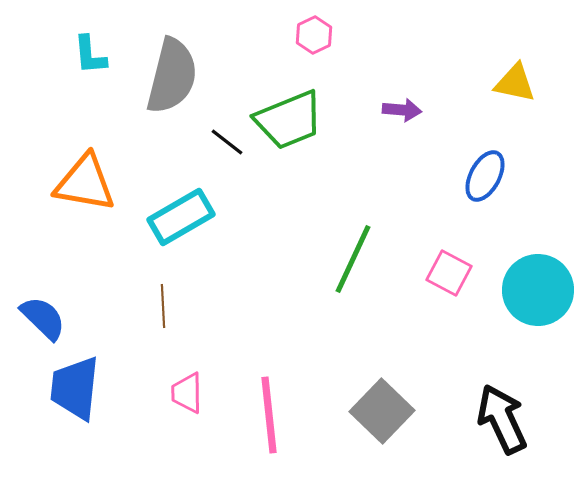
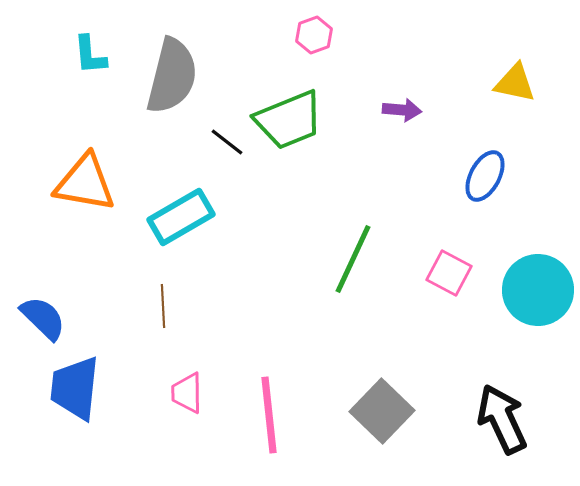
pink hexagon: rotated 6 degrees clockwise
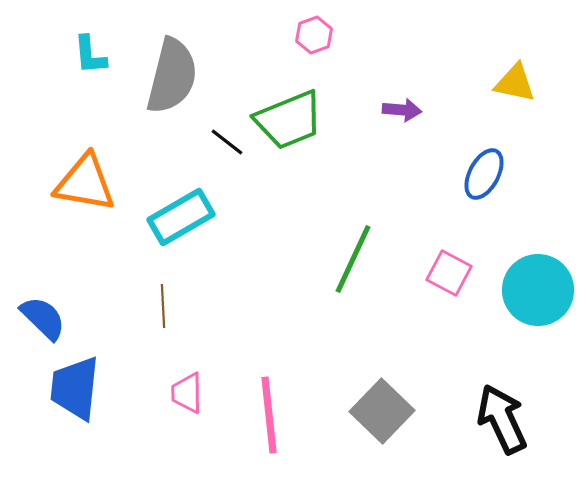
blue ellipse: moved 1 px left, 2 px up
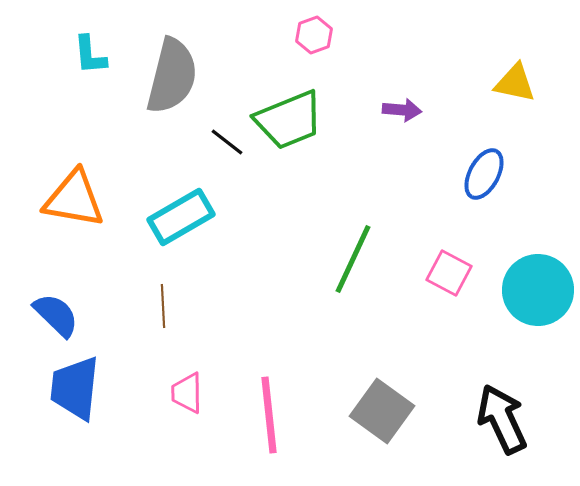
orange triangle: moved 11 px left, 16 px down
blue semicircle: moved 13 px right, 3 px up
gray square: rotated 8 degrees counterclockwise
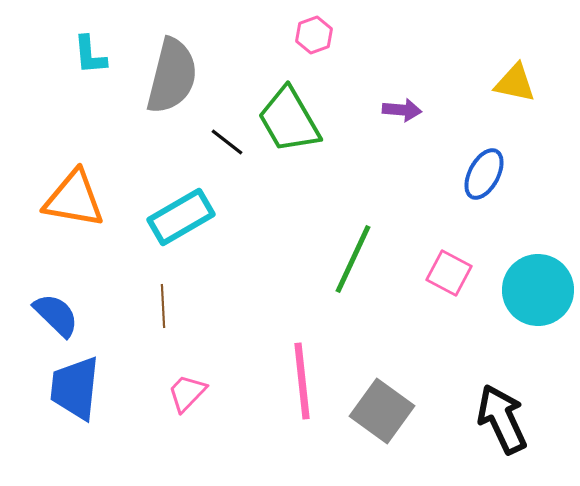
green trapezoid: rotated 82 degrees clockwise
pink trapezoid: rotated 45 degrees clockwise
pink line: moved 33 px right, 34 px up
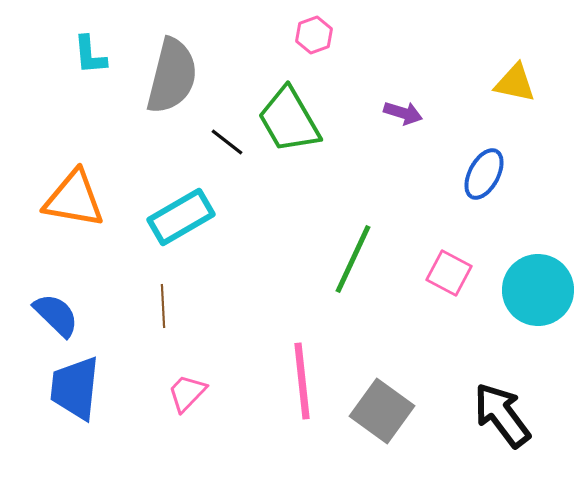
purple arrow: moved 1 px right, 3 px down; rotated 12 degrees clockwise
black arrow: moved 4 px up; rotated 12 degrees counterclockwise
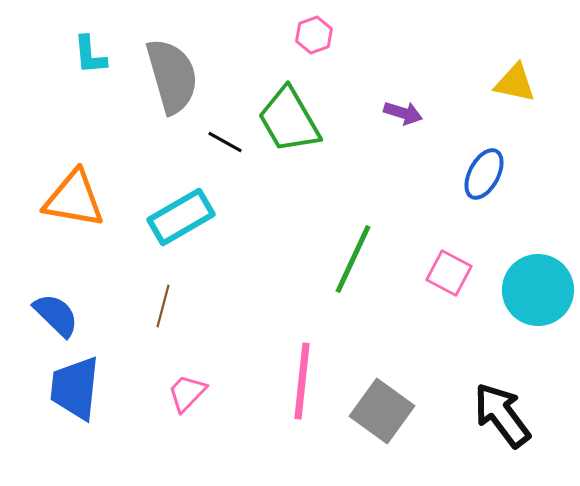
gray semicircle: rotated 30 degrees counterclockwise
black line: moved 2 px left; rotated 9 degrees counterclockwise
brown line: rotated 18 degrees clockwise
pink line: rotated 12 degrees clockwise
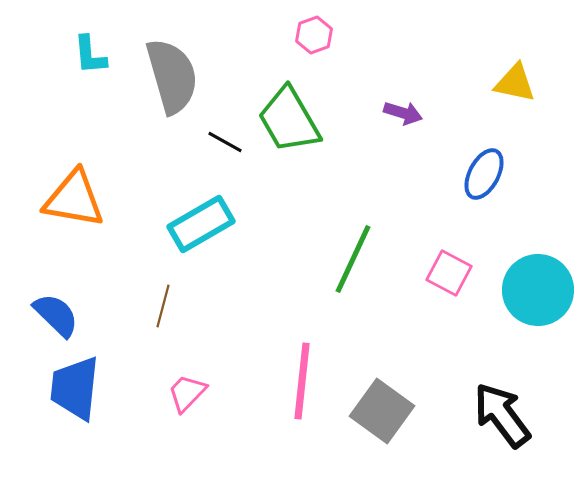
cyan rectangle: moved 20 px right, 7 px down
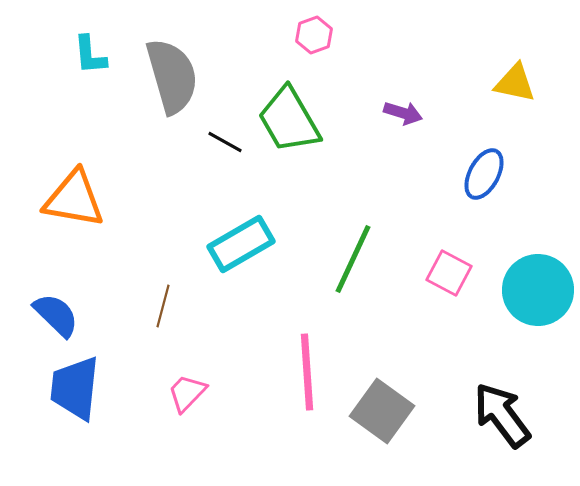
cyan rectangle: moved 40 px right, 20 px down
pink line: moved 5 px right, 9 px up; rotated 10 degrees counterclockwise
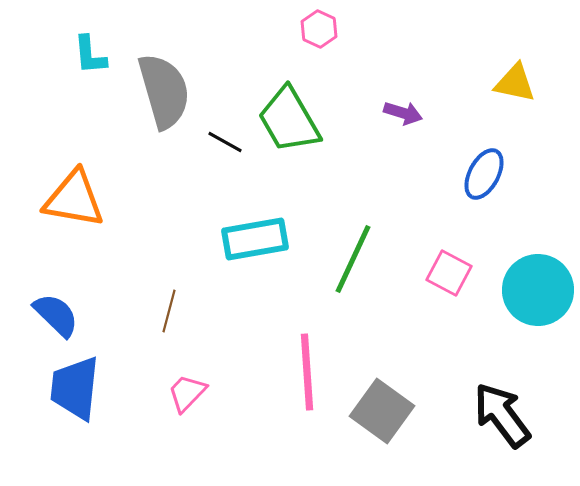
pink hexagon: moved 5 px right, 6 px up; rotated 15 degrees counterclockwise
gray semicircle: moved 8 px left, 15 px down
cyan rectangle: moved 14 px right, 5 px up; rotated 20 degrees clockwise
brown line: moved 6 px right, 5 px down
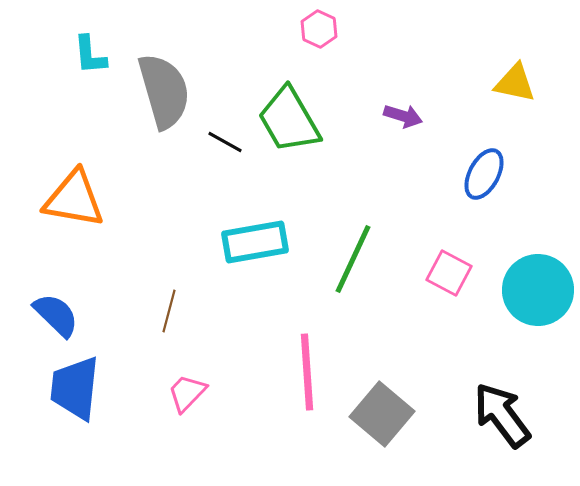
purple arrow: moved 3 px down
cyan rectangle: moved 3 px down
gray square: moved 3 px down; rotated 4 degrees clockwise
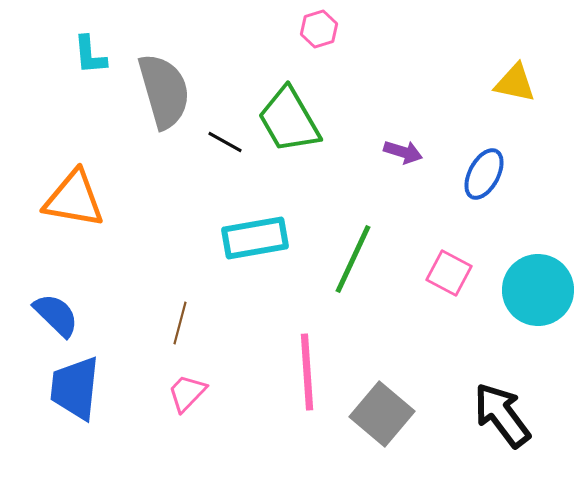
pink hexagon: rotated 18 degrees clockwise
purple arrow: moved 36 px down
cyan rectangle: moved 4 px up
brown line: moved 11 px right, 12 px down
